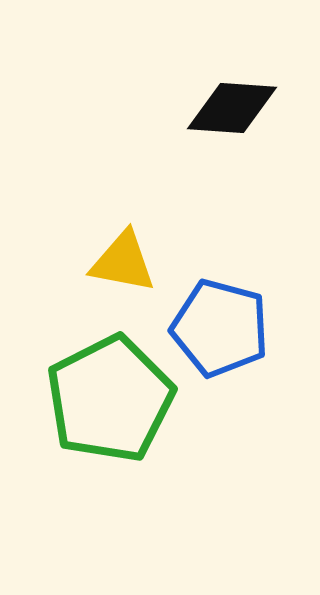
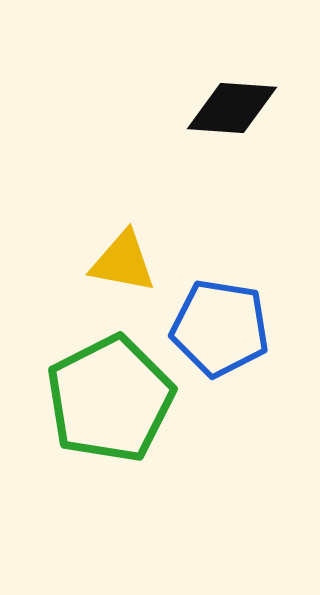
blue pentagon: rotated 6 degrees counterclockwise
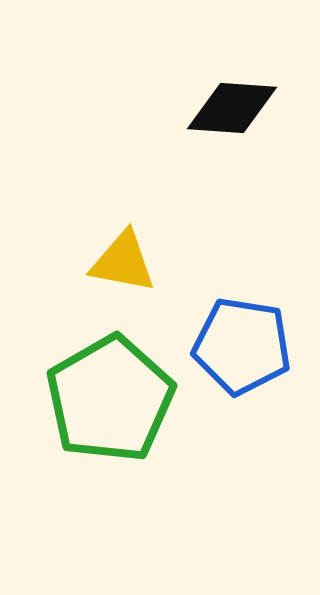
blue pentagon: moved 22 px right, 18 px down
green pentagon: rotated 3 degrees counterclockwise
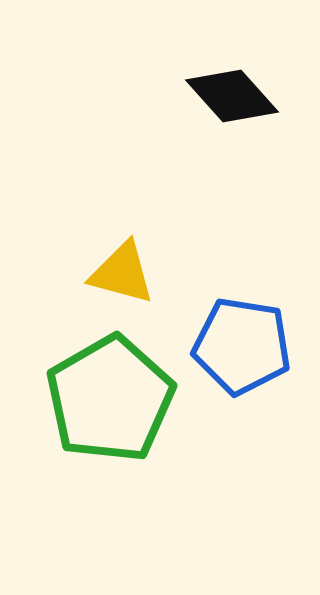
black diamond: moved 12 px up; rotated 44 degrees clockwise
yellow triangle: moved 1 px left, 11 px down; rotated 4 degrees clockwise
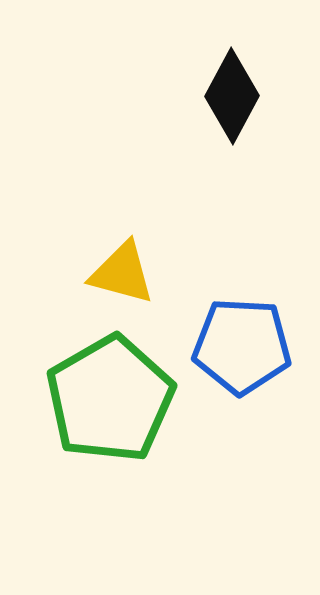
black diamond: rotated 70 degrees clockwise
blue pentagon: rotated 6 degrees counterclockwise
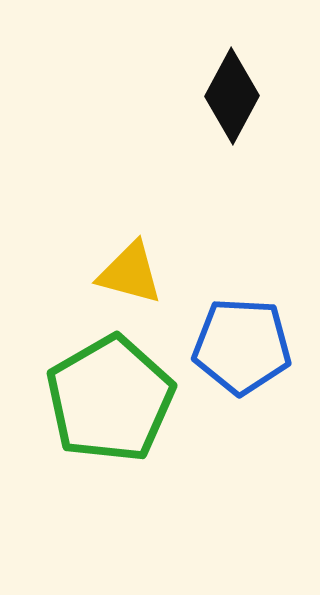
yellow triangle: moved 8 px right
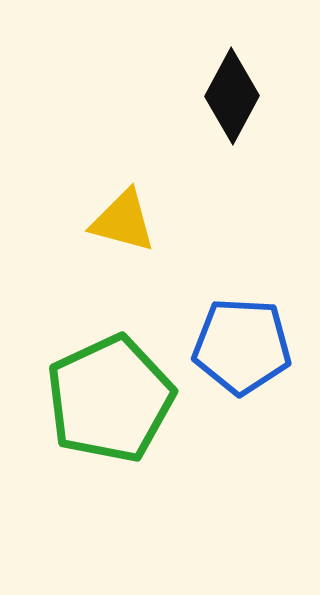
yellow triangle: moved 7 px left, 52 px up
green pentagon: rotated 5 degrees clockwise
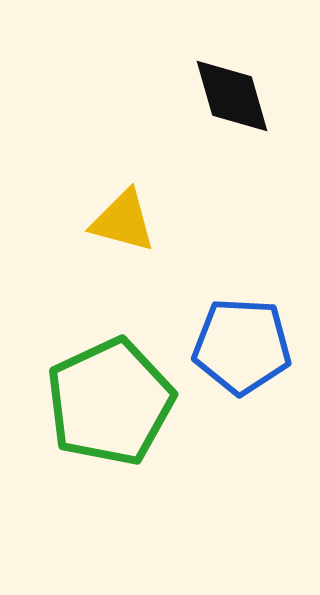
black diamond: rotated 44 degrees counterclockwise
green pentagon: moved 3 px down
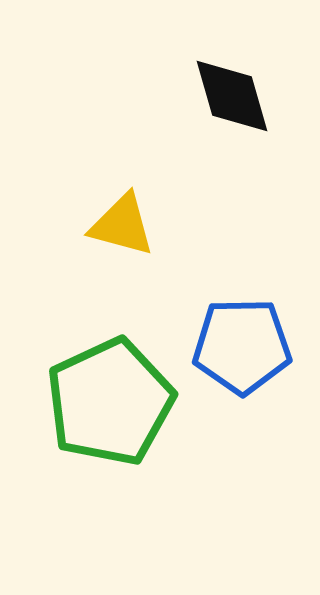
yellow triangle: moved 1 px left, 4 px down
blue pentagon: rotated 4 degrees counterclockwise
